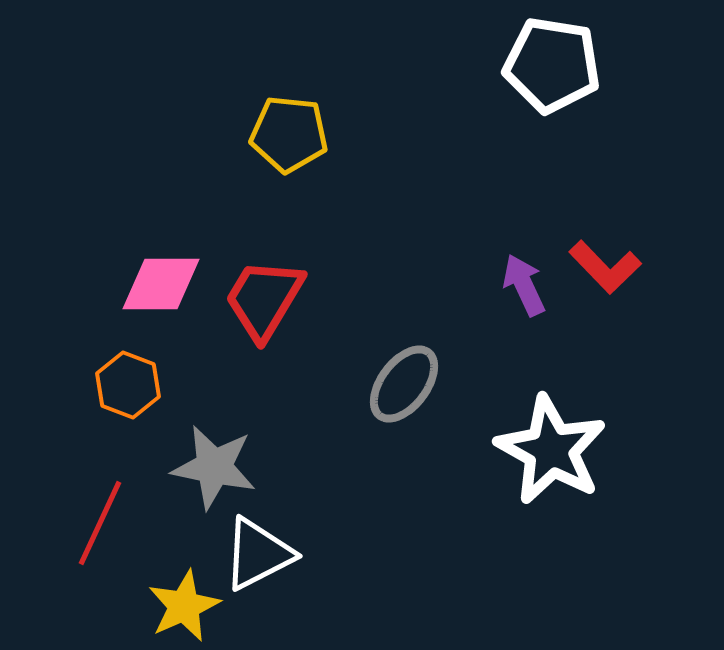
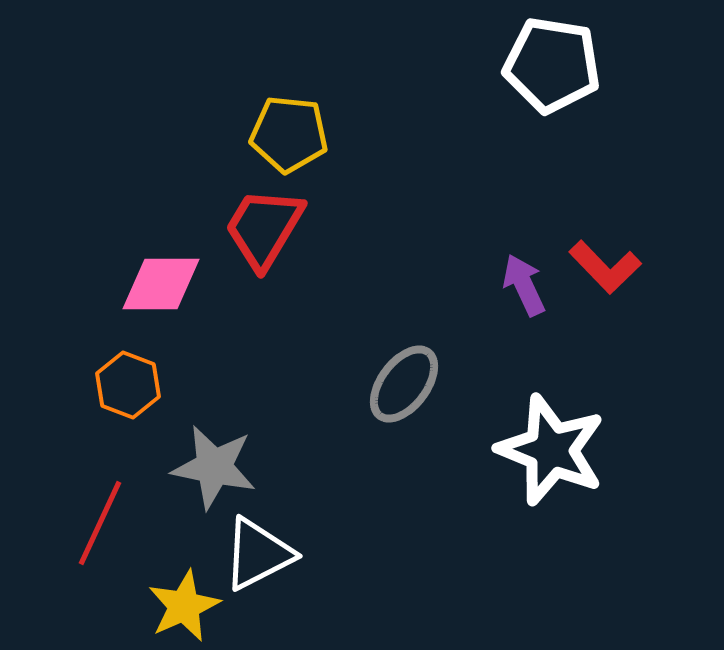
red trapezoid: moved 71 px up
white star: rotated 7 degrees counterclockwise
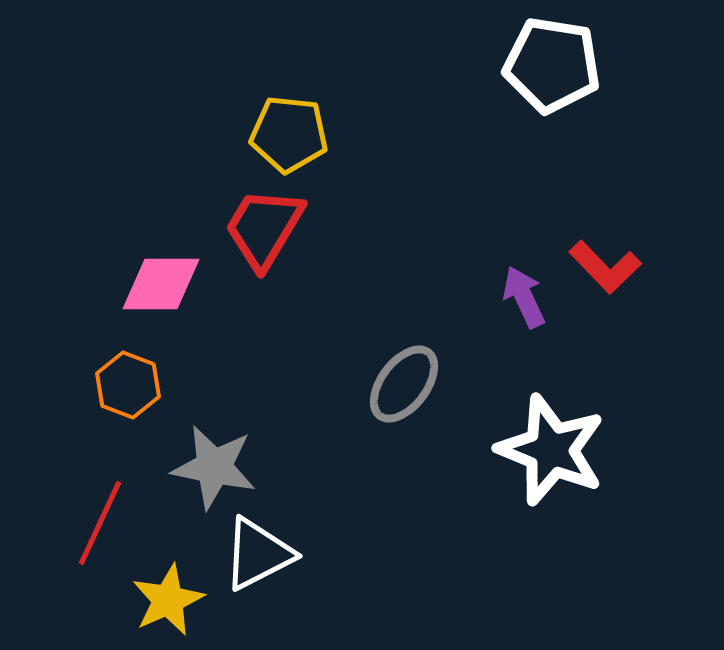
purple arrow: moved 12 px down
yellow star: moved 16 px left, 6 px up
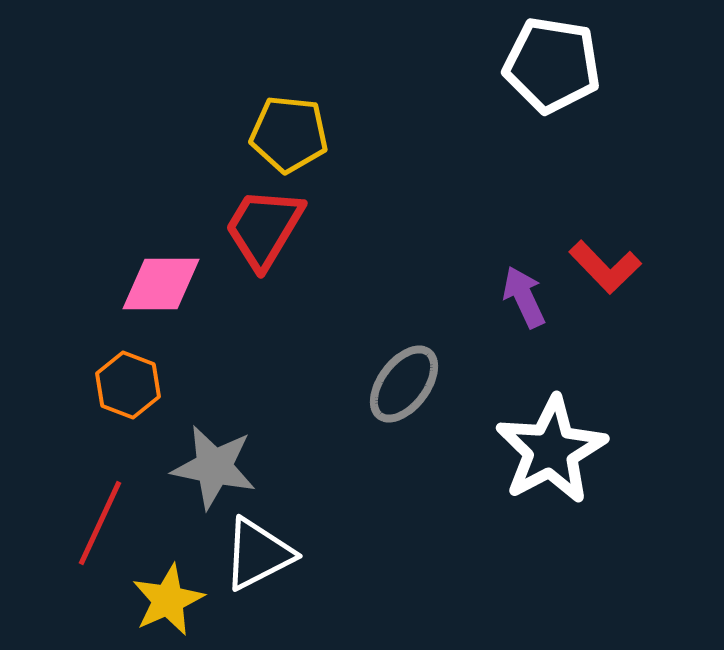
white star: rotated 22 degrees clockwise
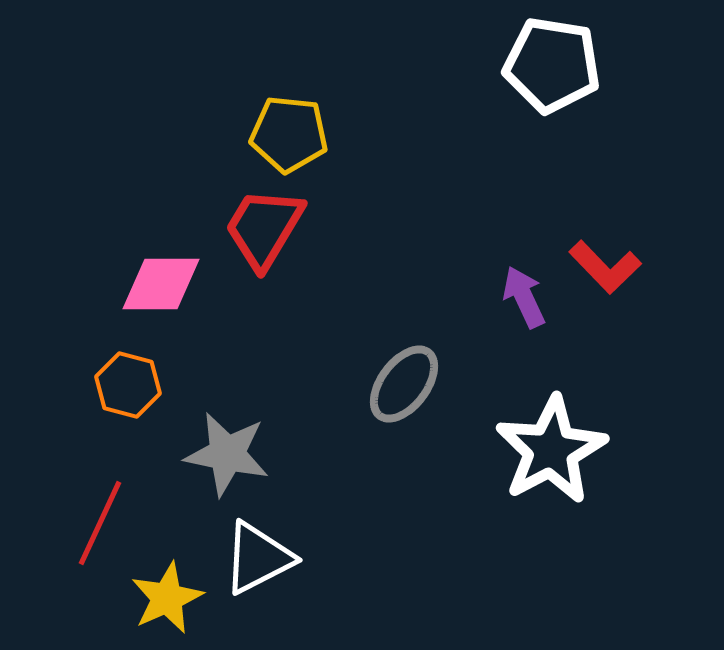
orange hexagon: rotated 6 degrees counterclockwise
gray star: moved 13 px right, 13 px up
white triangle: moved 4 px down
yellow star: moved 1 px left, 2 px up
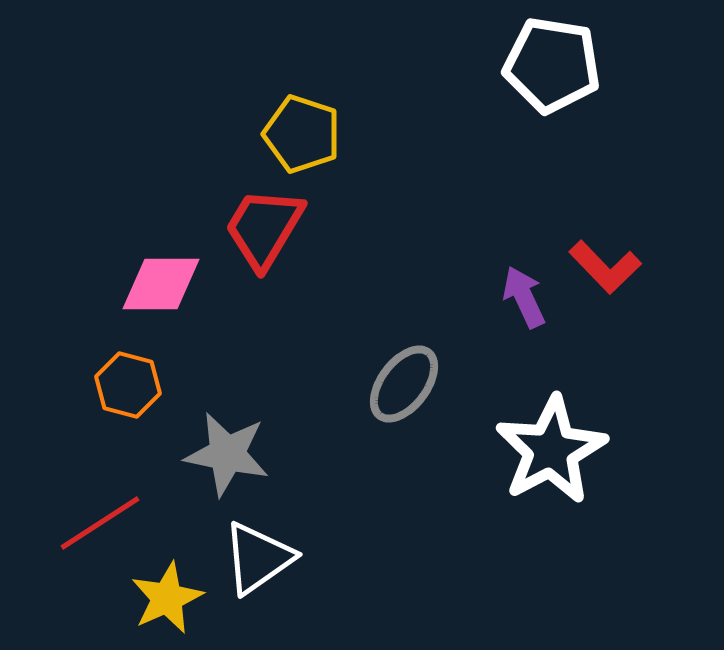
yellow pentagon: moved 13 px right; rotated 12 degrees clockwise
red line: rotated 32 degrees clockwise
white triangle: rotated 8 degrees counterclockwise
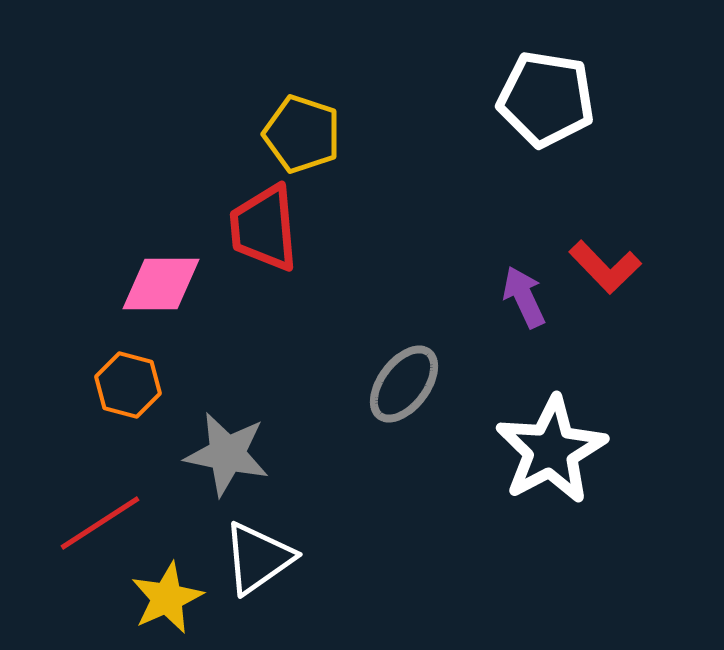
white pentagon: moved 6 px left, 34 px down
red trapezoid: rotated 36 degrees counterclockwise
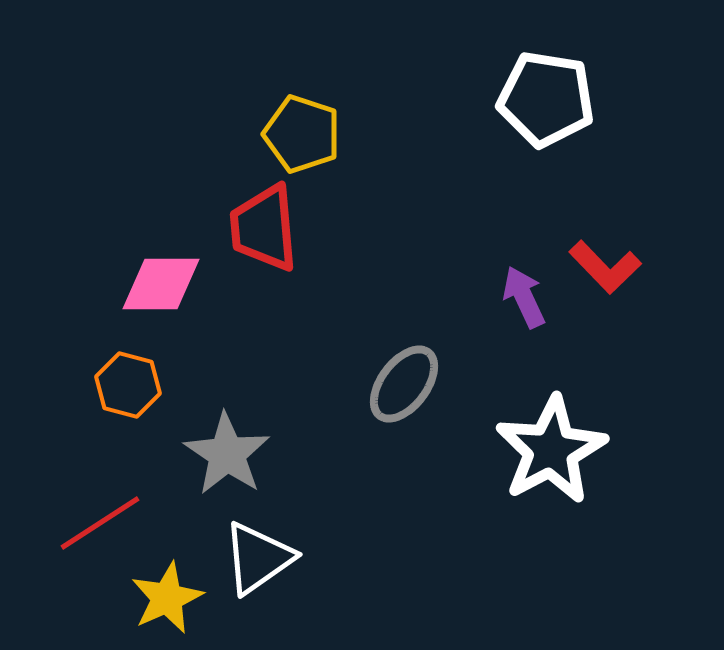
gray star: rotated 22 degrees clockwise
